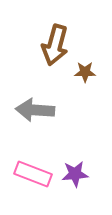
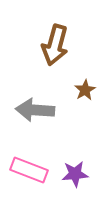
brown star: moved 18 px down; rotated 30 degrees counterclockwise
pink rectangle: moved 4 px left, 4 px up
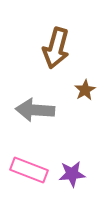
brown arrow: moved 1 px right, 3 px down
purple star: moved 3 px left
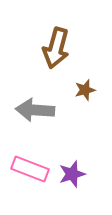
brown star: rotated 15 degrees clockwise
pink rectangle: moved 1 px right, 1 px up
purple star: rotated 12 degrees counterclockwise
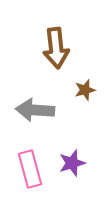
brown arrow: rotated 21 degrees counterclockwise
pink rectangle: rotated 54 degrees clockwise
purple star: moved 11 px up
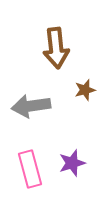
gray arrow: moved 4 px left, 4 px up; rotated 12 degrees counterclockwise
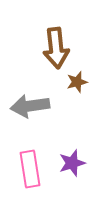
brown star: moved 8 px left, 8 px up
gray arrow: moved 1 px left
pink rectangle: rotated 6 degrees clockwise
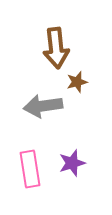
gray arrow: moved 13 px right
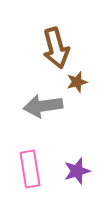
brown arrow: rotated 9 degrees counterclockwise
purple star: moved 5 px right, 8 px down
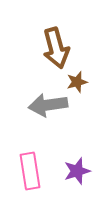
gray arrow: moved 5 px right, 1 px up
pink rectangle: moved 2 px down
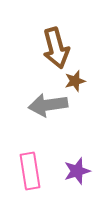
brown star: moved 2 px left, 1 px up
